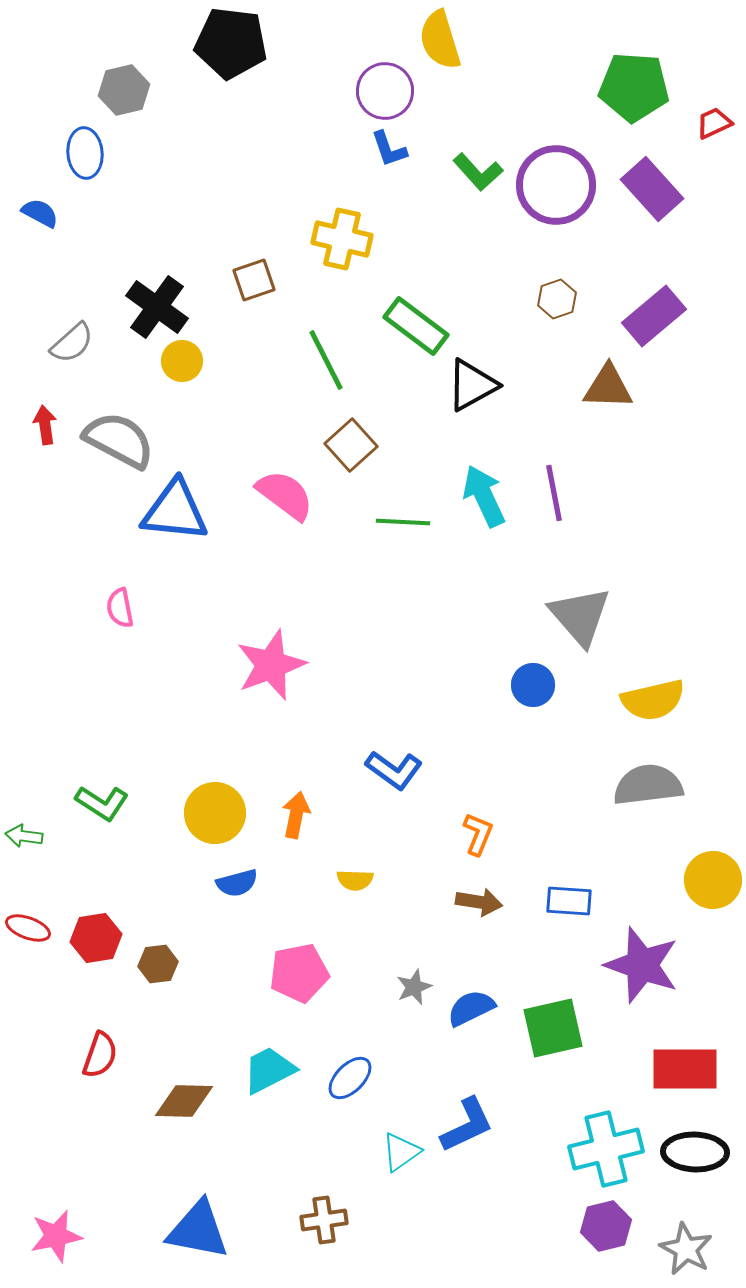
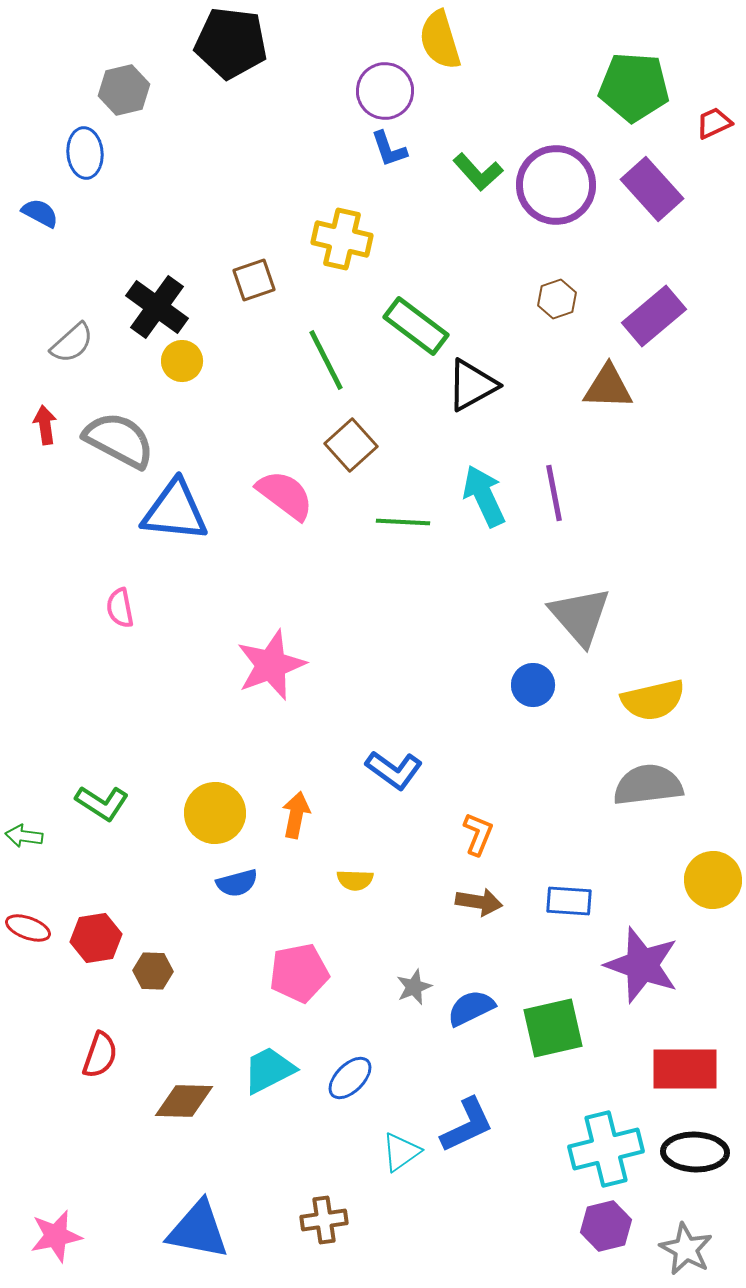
brown hexagon at (158, 964): moved 5 px left, 7 px down; rotated 9 degrees clockwise
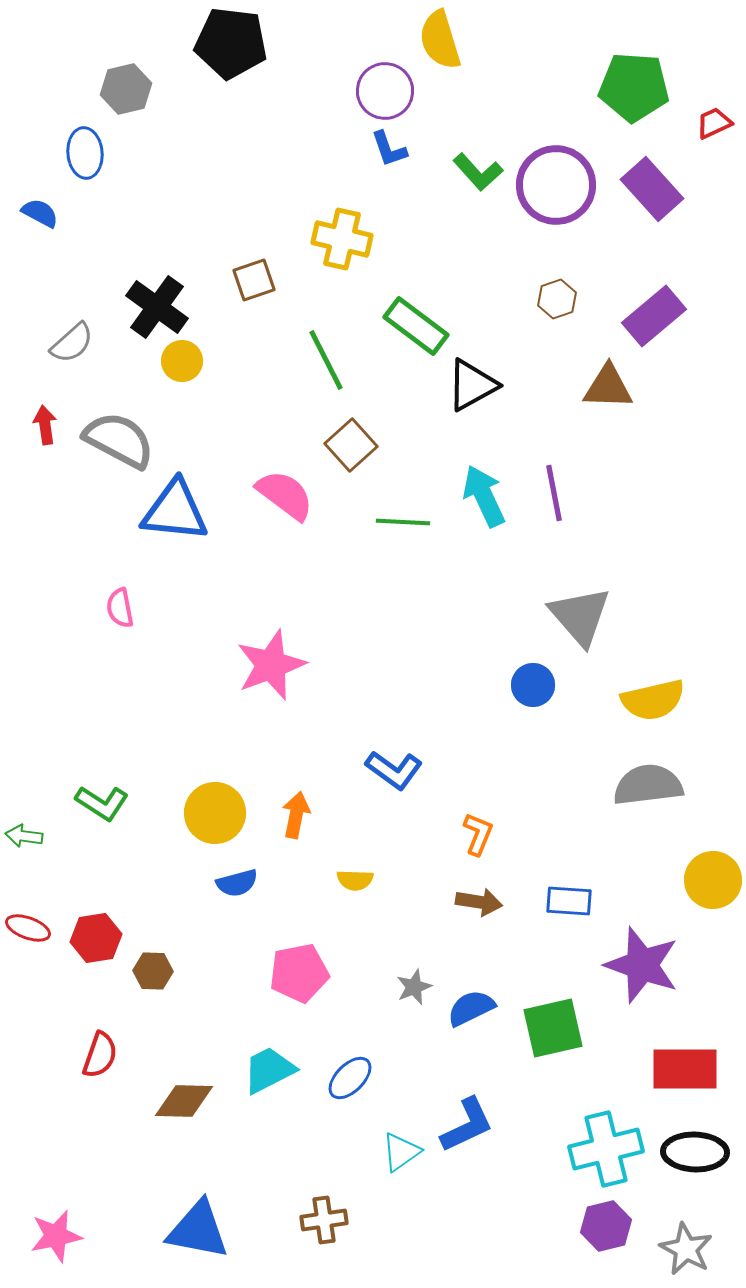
gray hexagon at (124, 90): moved 2 px right, 1 px up
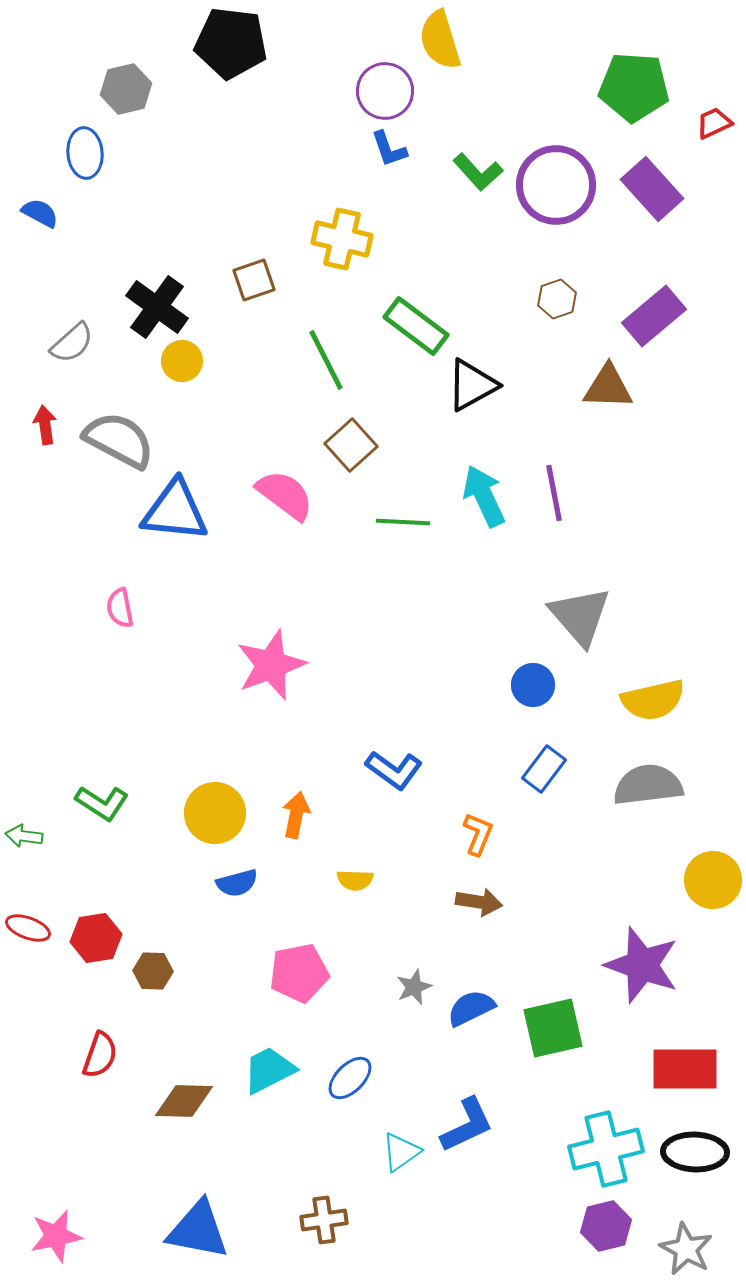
blue rectangle at (569, 901): moved 25 px left, 132 px up; rotated 57 degrees counterclockwise
